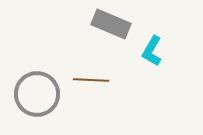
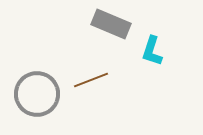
cyan L-shape: rotated 12 degrees counterclockwise
brown line: rotated 24 degrees counterclockwise
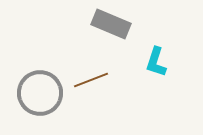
cyan L-shape: moved 4 px right, 11 px down
gray circle: moved 3 px right, 1 px up
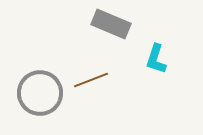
cyan L-shape: moved 3 px up
